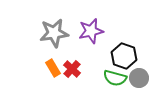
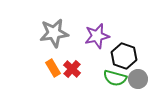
purple star: moved 6 px right, 5 px down
gray circle: moved 1 px left, 1 px down
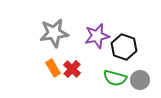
black hexagon: moved 9 px up
gray circle: moved 2 px right, 1 px down
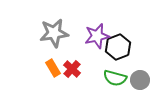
black hexagon: moved 6 px left; rotated 20 degrees clockwise
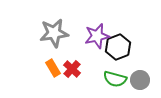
green semicircle: moved 1 px down
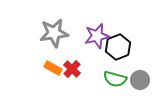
orange rectangle: rotated 30 degrees counterclockwise
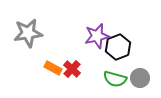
gray star: moved 26 px left
gray circle: moved 2 px up
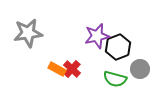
orange rectangle: moved 4 px right, 1 px down
gray circle: moved 9 px up
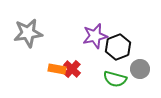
purple star: moved 2 px left
orange rectangle: rotated 18 degrees counterclockwise
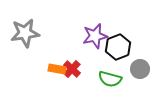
gray star: moved 3 px left
green semicircle: moved 5 px left
